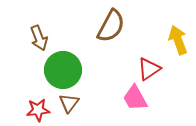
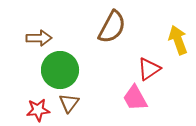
brown semicircle: moved 1 px right, 1 px down
brown arrow: rotated 70 degrees counterclockwise
green circle: moved 3 px left
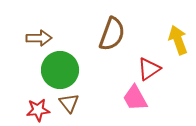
brown semicircle: moved 7 px down; rotated 8 degrees counterclockwise
brown triangle: rotated 15 degrees counterclockwise
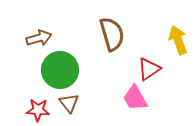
brown semicircle: rotated 36 degrees counterclockwise
brown arrow: rotated 15 degrees counterclockwise
red star: rotated 10 degrees clockwise
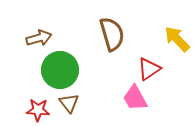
yellow arrow: moved 1 px left, 1 px up; rotated 24 degrees counterclockwise
